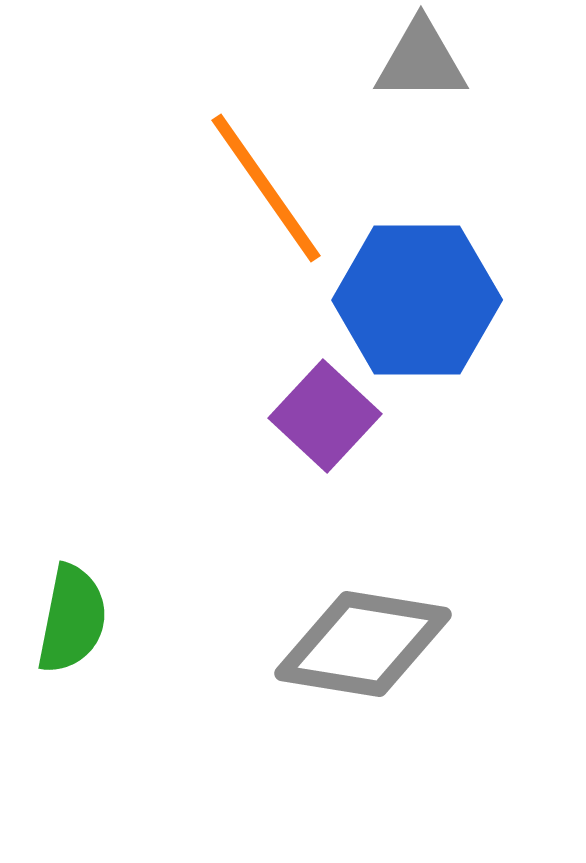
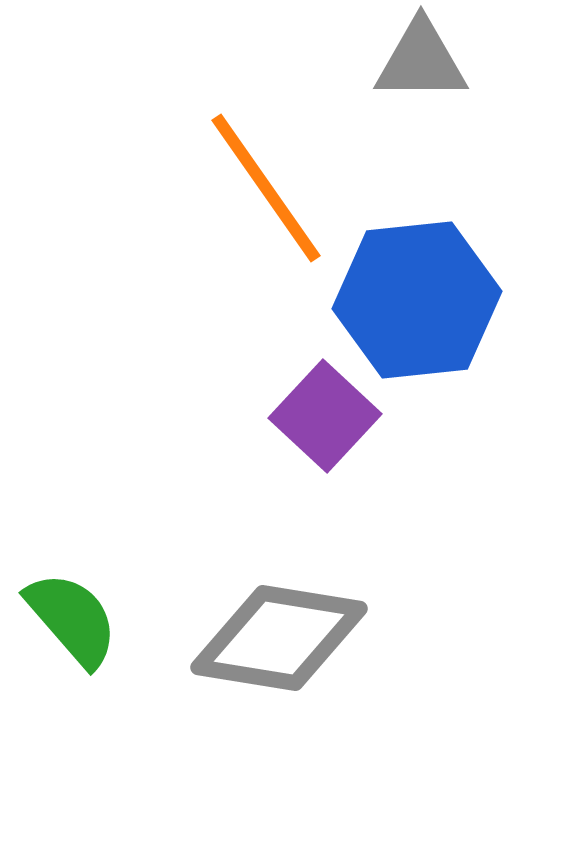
blue hexagon: rotated 6 degrees counterclockwise
green semicircle: rotated 52 degrees counterclockwise
gray diamond: moved 84 px left, 6 px up
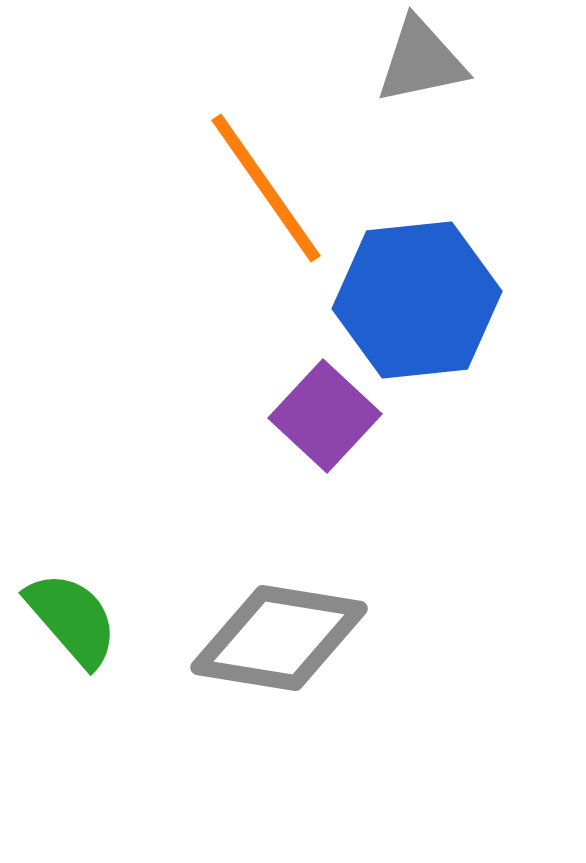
gray triangle: rotated 12 degrees counterclockwise
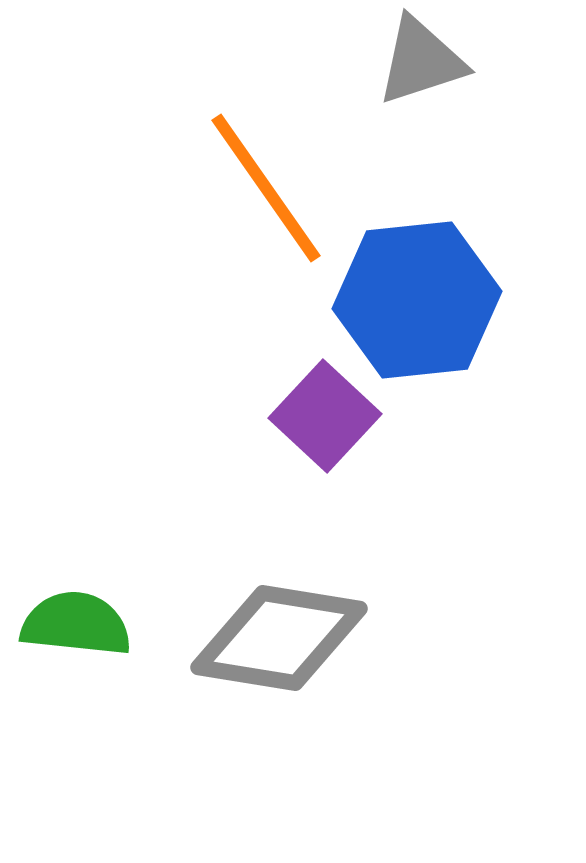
gray triangle: rotated 6 degrees counterclockwise
green semicircle: moved 4 px right, 5 px down; rotated 43 degrees counterclockwise
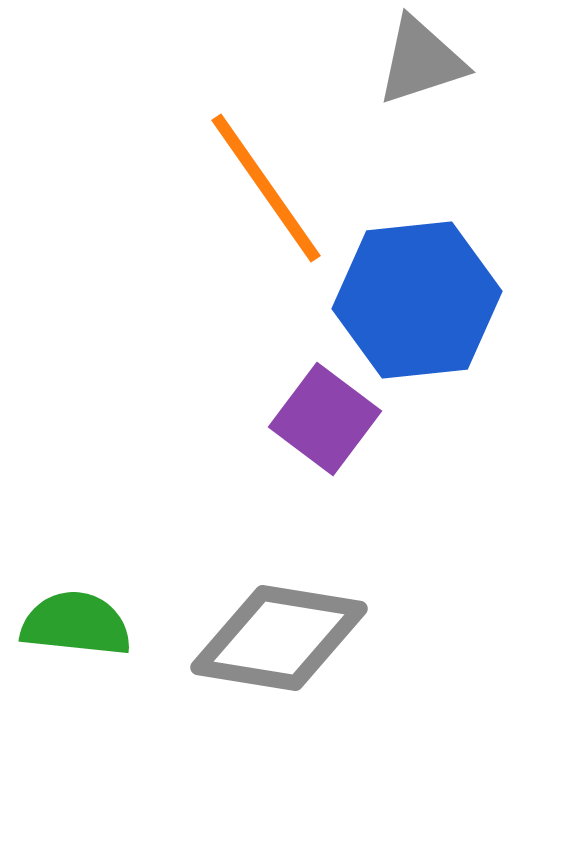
purple square: moved 3 px down; rotated 6 degrees counterclockwise
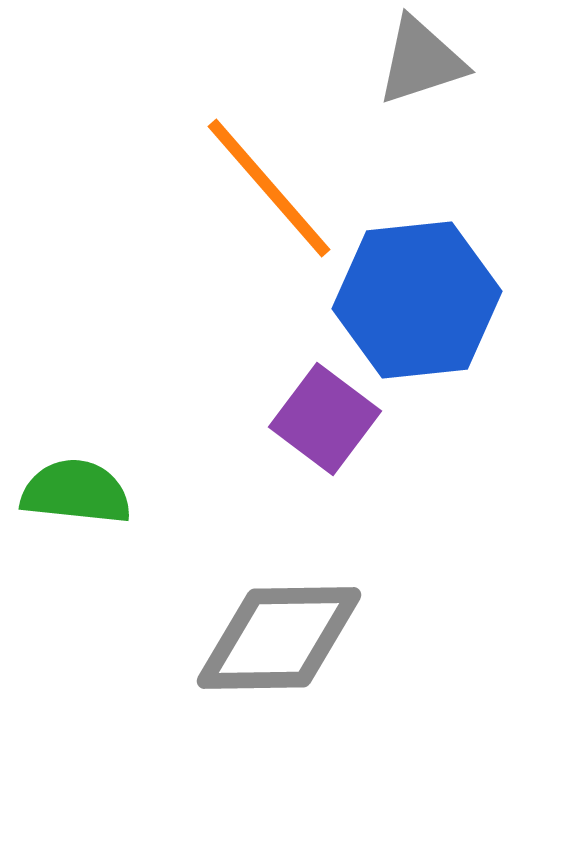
orange line: moved 3 px right; rotated 6 degrees counterclockwise
green semicircle: moved 132 px up
gray diamond: rotated 10 degrees counterclockwise
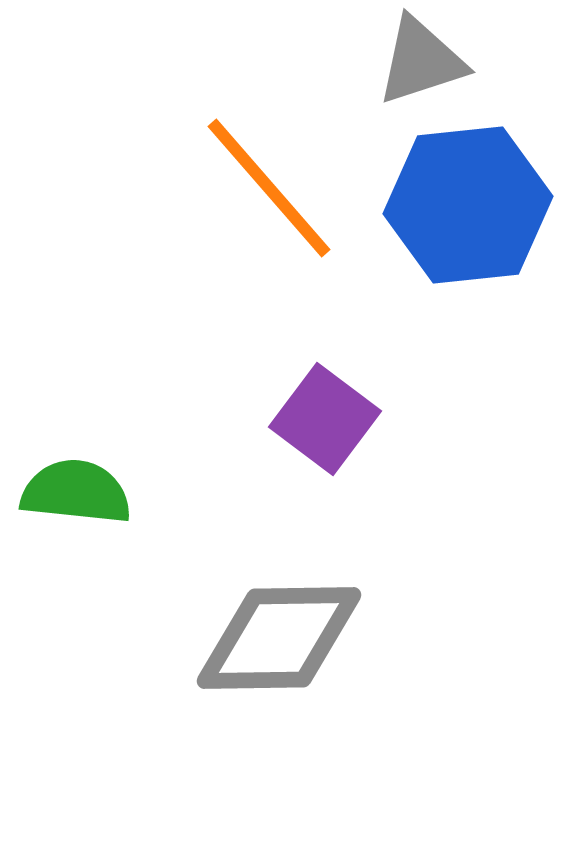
blue hexagon: moved 51 px right, 95 px up
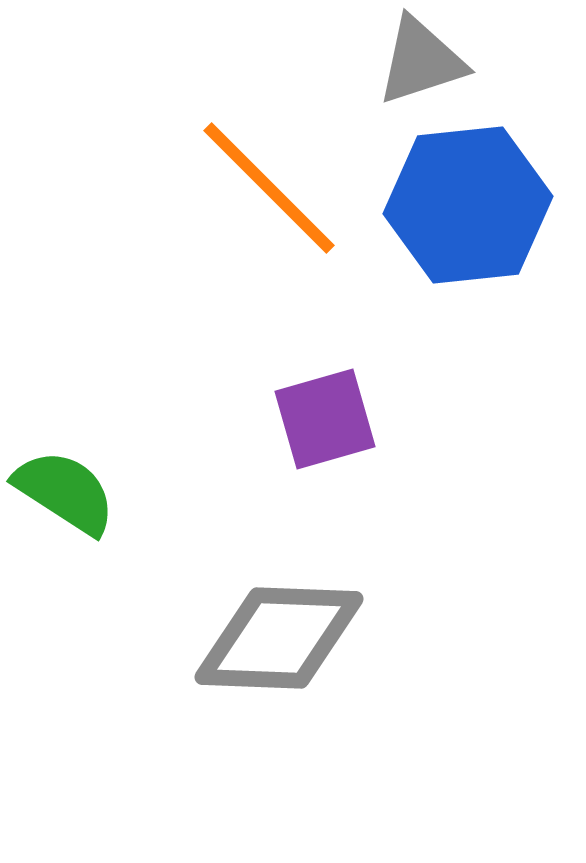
orange line: rotated 4 degrees counterclockwise
purple square: rotated 37 degrees clockwise
green semicircle: moved 11 px left; rotated 27 degrees clockwise
gray diamond: rotated 3 degrees clockwise
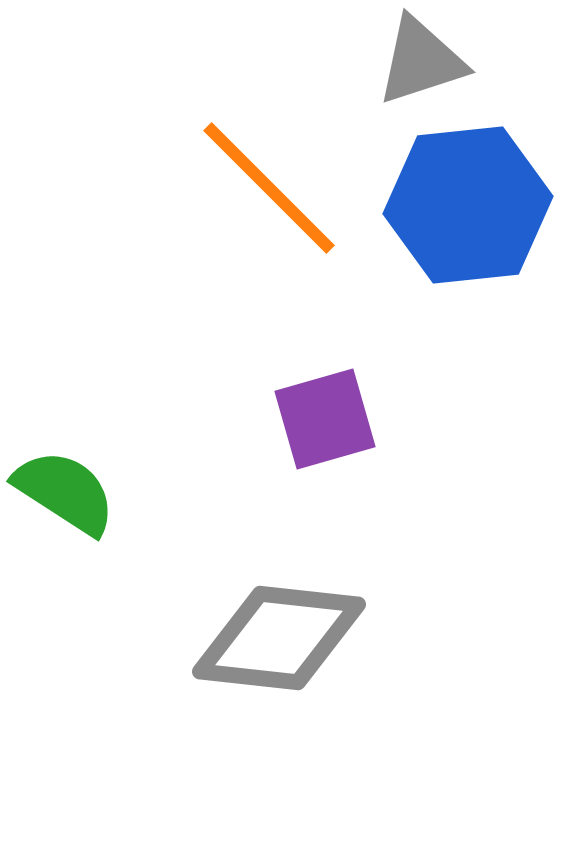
gray diamond: rotated 4 degrees clockwise
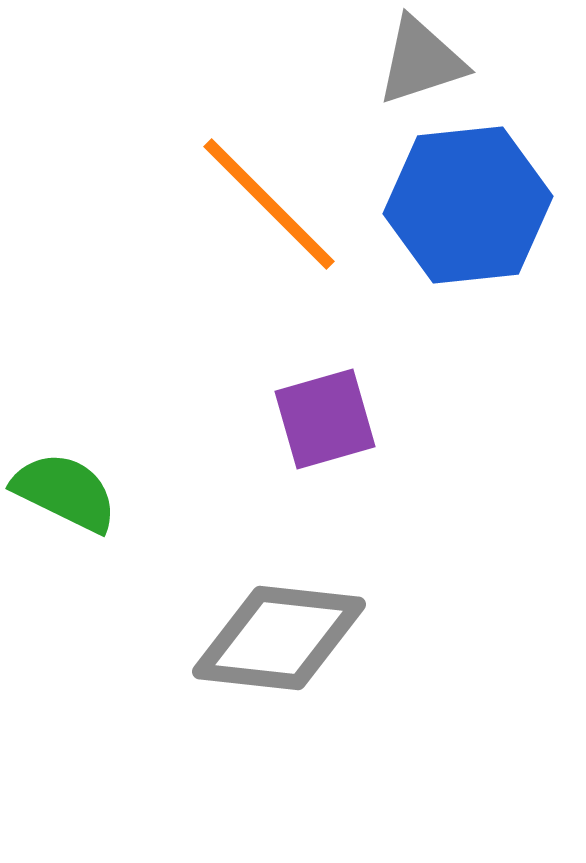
orange line: moved 16 px down
green semicircle: rotated 7 degrees counterclockwise
